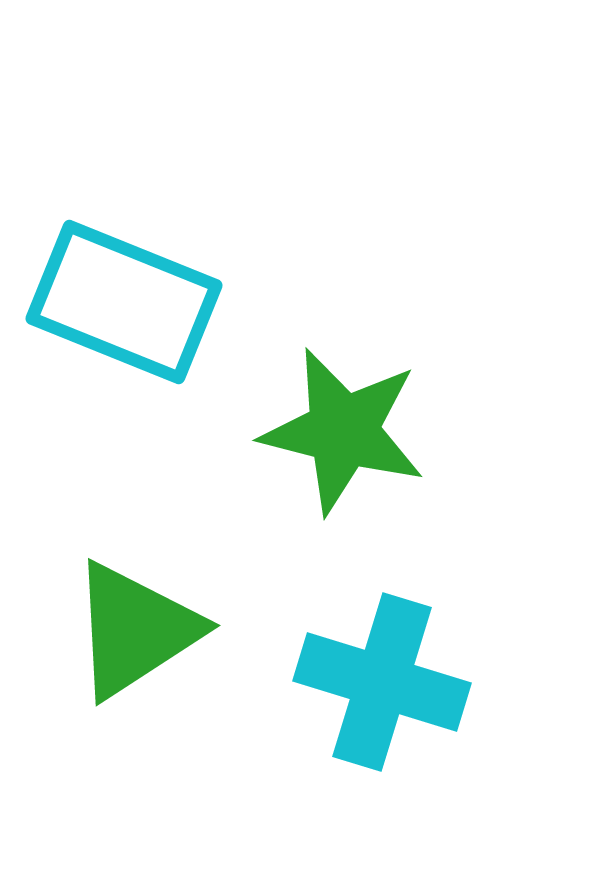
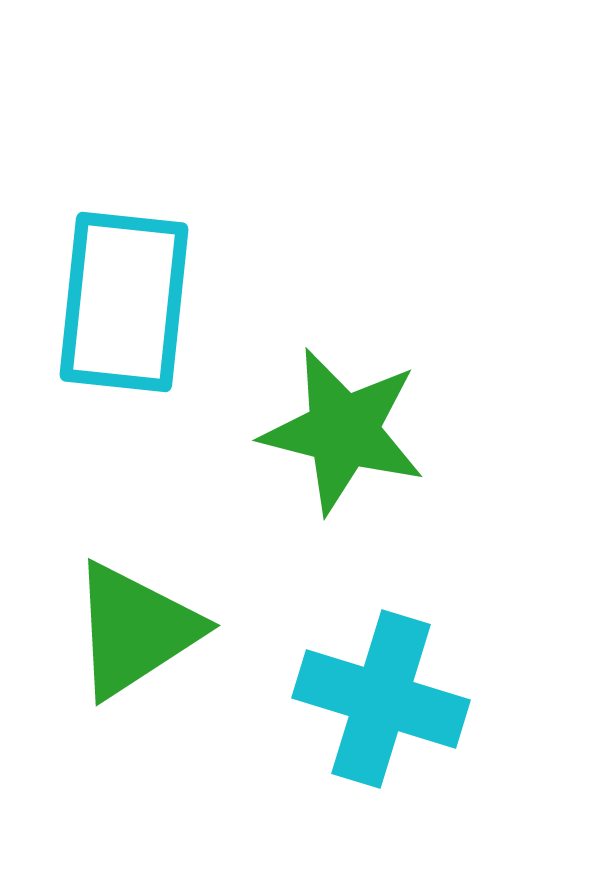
cyan rectangle: rotated 74 degrees clockwise
cyan cross: moved 1 px left, 17 px down
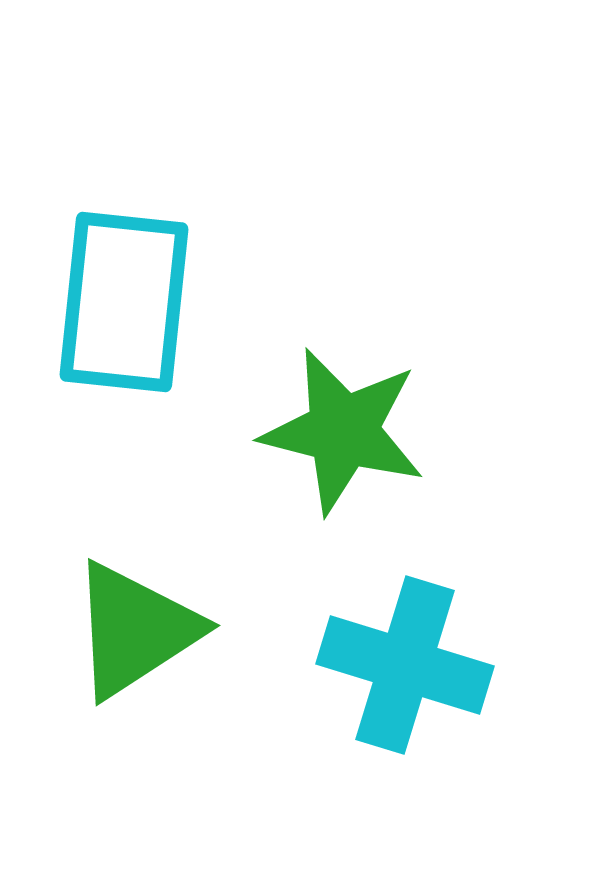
cyan cross: moved 24 px right, 34 px up
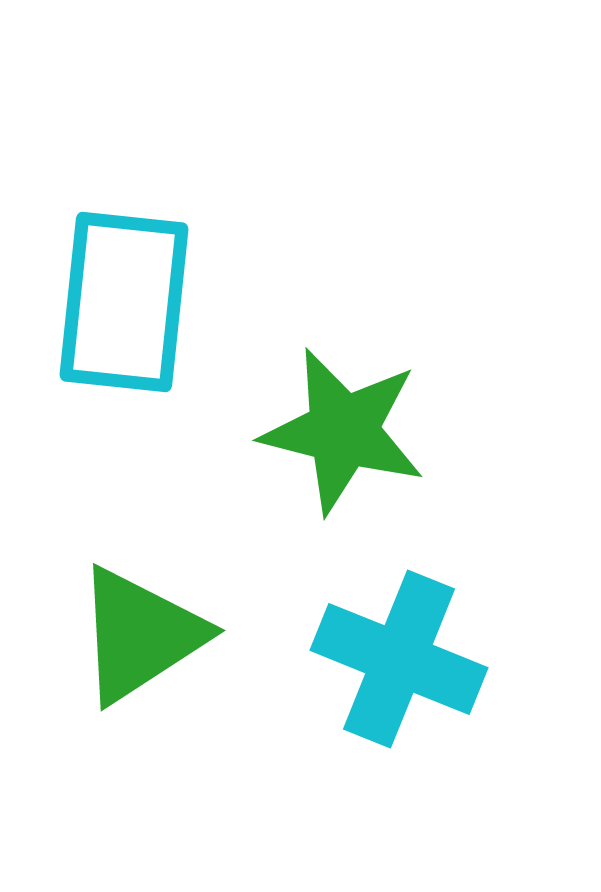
green triangle: moved 5 px right, 5 px down
cyan cross: moved 6 px left, 6 px up; rotated 5 degrees clockwise
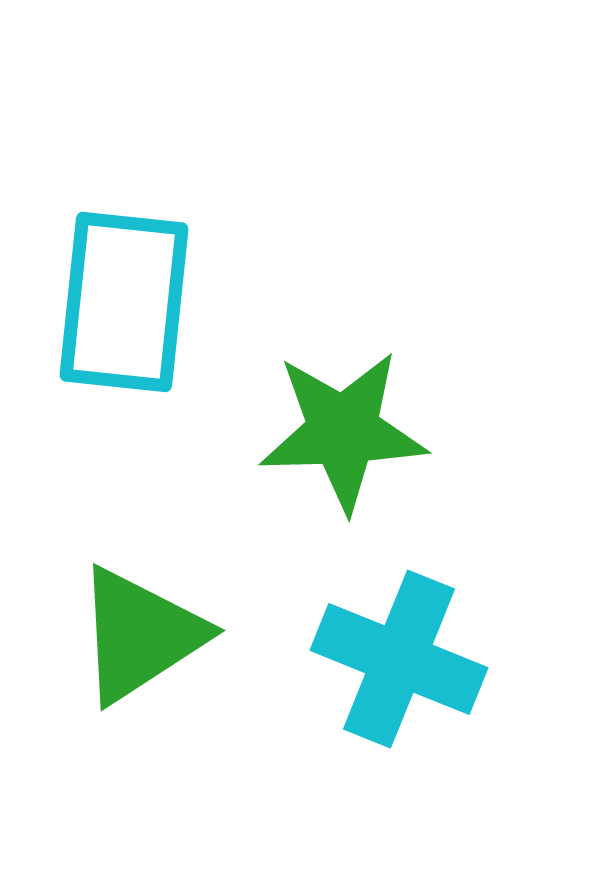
green star: rotated 16 degrees counterclockwise
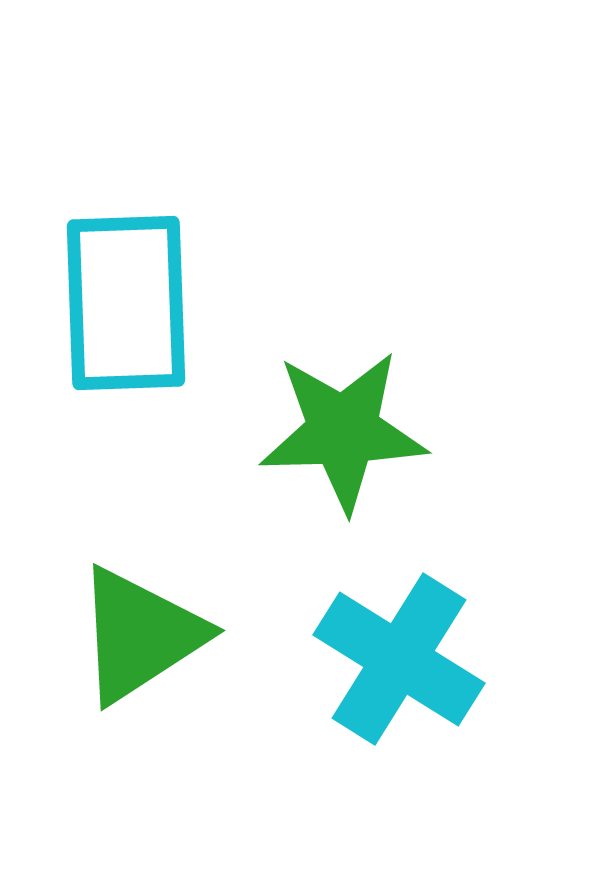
cyan rectangle: moved 2 px right, 1 px down; rotated 8 degrees counterclockwise
cyan cross: rotated 10 degrees clockwise
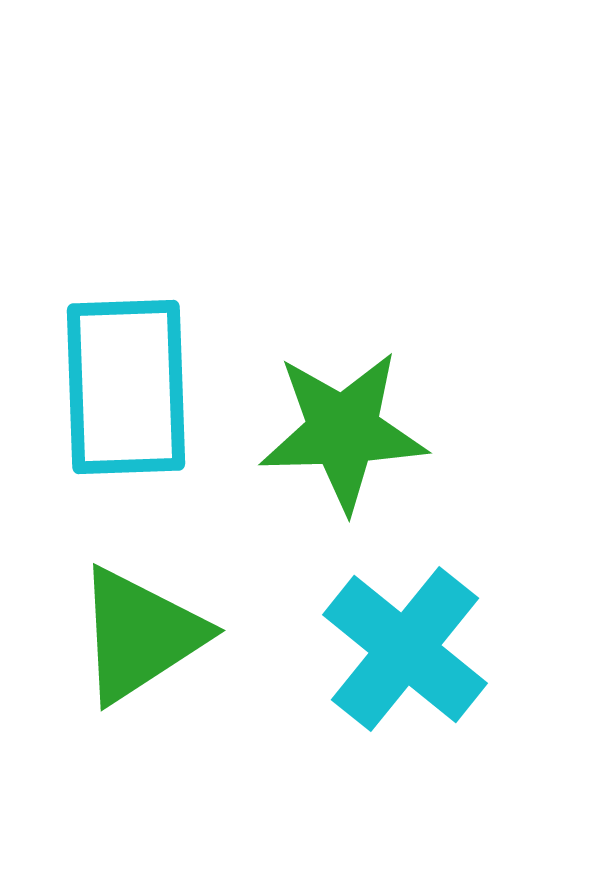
cyan rectangle: moved 84 px down
cyan cross: moved 6 px right, 10 px up; rotated 7 degrees clockwise
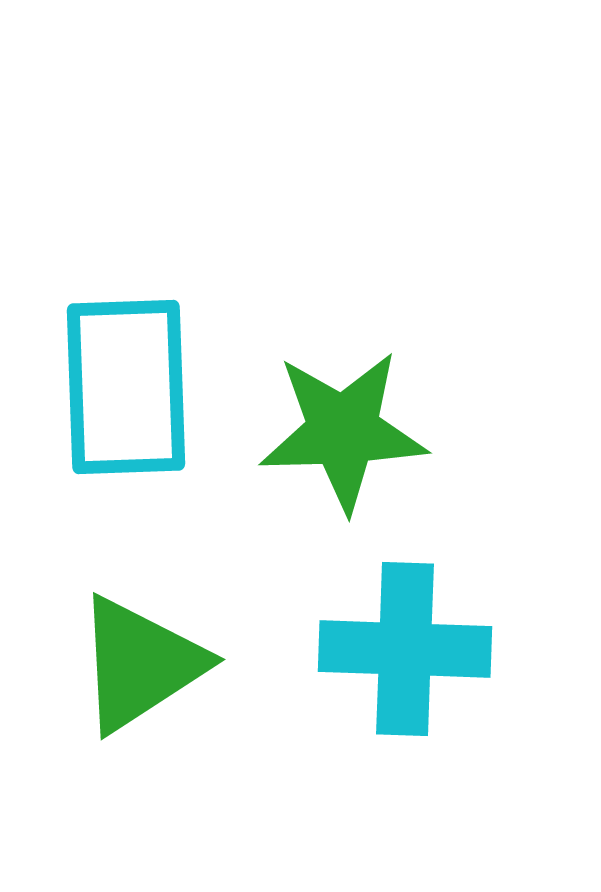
green triangle: moved 29 px down
cyan cross: rotated 37 degrees counterclockwise
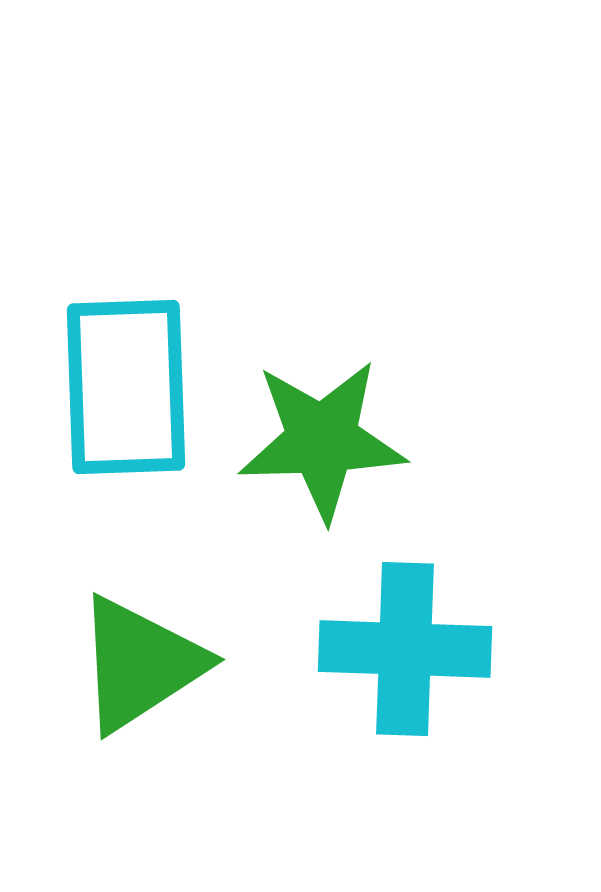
green star: moved 21 px left, 9 px down
